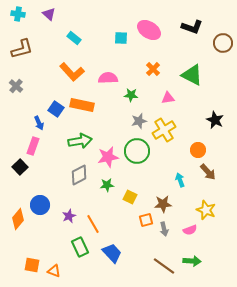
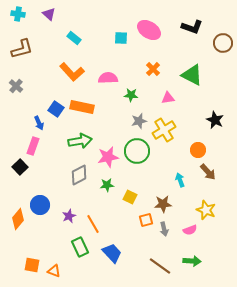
orange rectangle at (82, 105): moved 2 px down
brown line at (164, 266): moved 4 px left
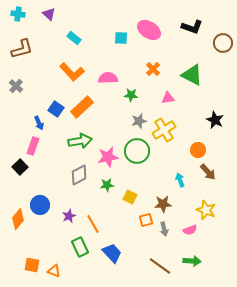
orange rectangle at (82, 107): rotated 55 degrees counterclockwise
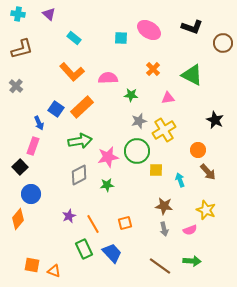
yellow square at (130, 197): moved 26 px right, 27 px up; rotated 24 degrees counterclockwise
brown star at (163, 204): moved 1 px right, 2 px down; rotated 12 degrees clockwise
blue circle at (40, 205): moved 9 px left, 11 px up
orange square at (146, 220): moved 21 px left, 3 px down
green rectangle at (80, 247): moved 4 px right, 2 px down
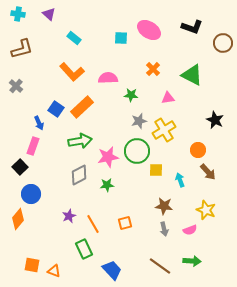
blue trapezoid at (112, 253): moved 17 px down
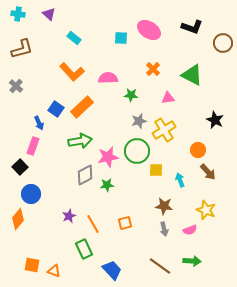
gray diamond at (79, 175): moved 6 px right
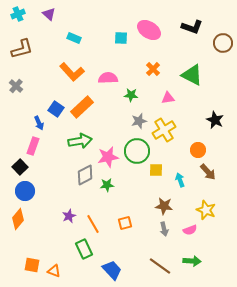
cyan cross at (18, 14): rotated 32 degrees counterclockwise
cyan rectangle at (74, 38): rotated 16 degrees counterclockwise
blue circle at (31, 194): moved 6 px left, 3 px up
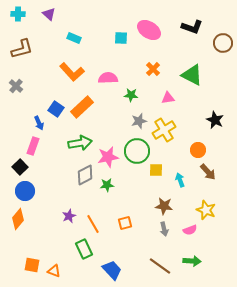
cyan cross at (18, 14): rotated 24 degrees clockwise
green arrow at (80, 141): moved 2 px down
